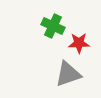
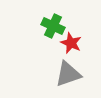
red star: moved 8 px left; rotated 25 degrees clockwise
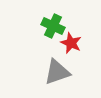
gray triangle: moved 11 px left, 2 px up
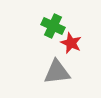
gray triangle: rotated 12 degrees clockwise
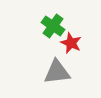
green cross: rotated 10 degrees clockwise
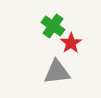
red star: rotated 15 degrees clockwise
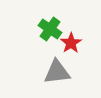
green cross: moved 3 px left, 3 px down
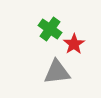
red star: moved 3 px right, 1 px down
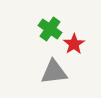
gray triangle: moved 3 px left
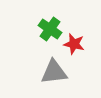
red star: rotated 25 degrees counterclockwise
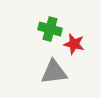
green cross: rotated 20 degrees counterclockwise
